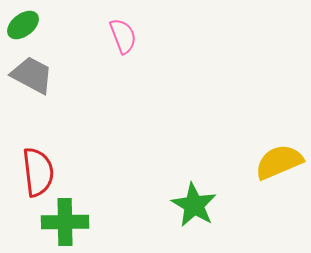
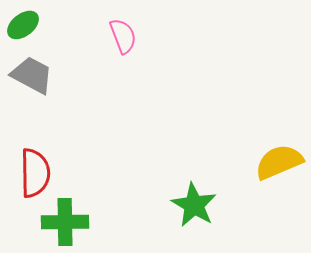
red semicircle: moved 3 px left, 1 px down; rotated 6 degrees clockwise
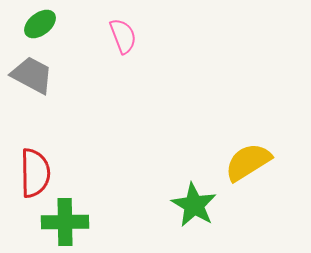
green ellipse: moved 17 px right, 1 px up
yellow semicircle: moved 31 px left; rotated 9 degrees counterclockwise
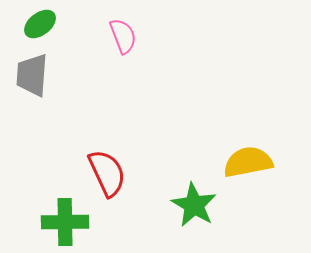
gray trapezoid: rotated 114 degrees counterclockwise
yellow semicircle: rotated 21 degrees clockwise
red semicircle: moved 72 px right; rotated 24 degrees counterclockwise
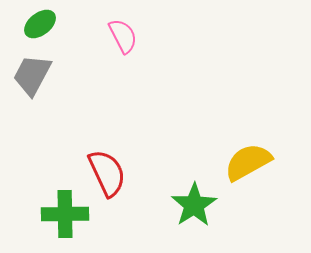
pink semicircle: rotated 6 degrees counterclockwise
gray trapezoid: rotated 24 degrees clockwise
yellow semicircle: rotated 18 degrees counterclockwise
green star: rotated 9 degrees clockwise
green cross: moved 8 px up
